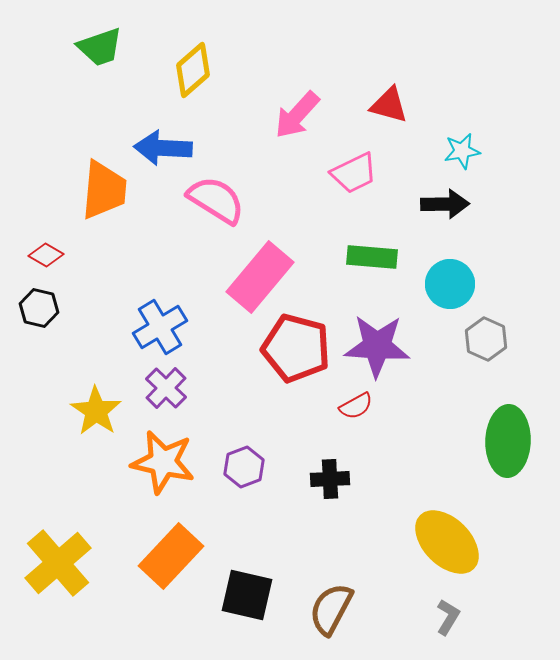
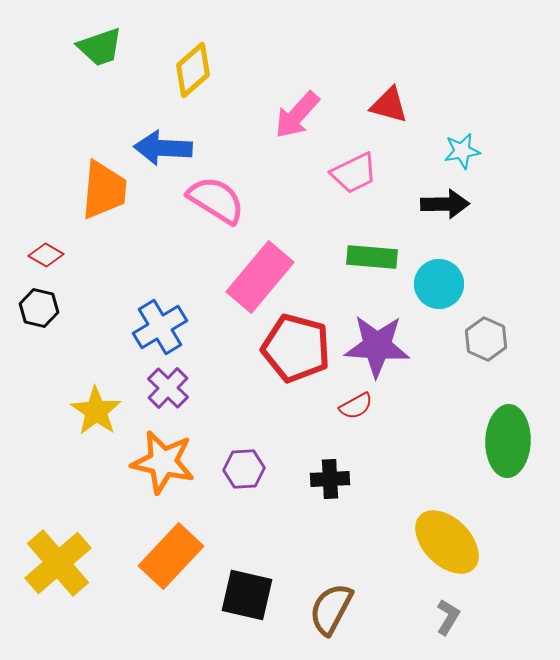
cyan circle: moved 11 px left
purple cross: moved 2 px right
purple hexagon: moved 2 px down; rotated 18 degrees clockwise
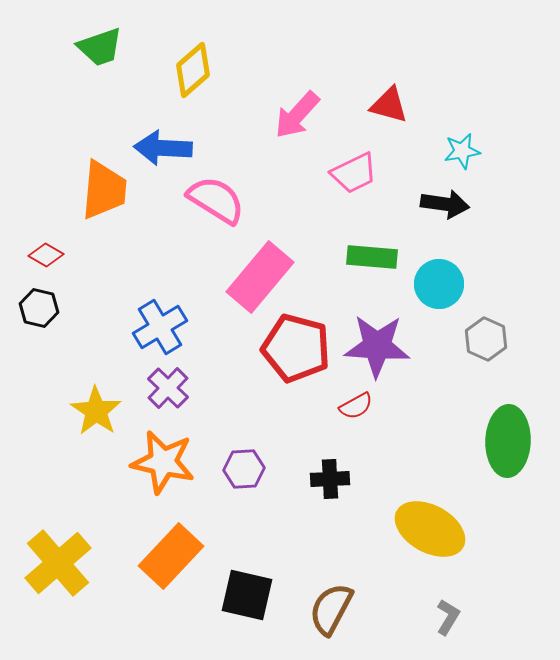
black arrow: rotated 9 degrees clockwise
yellow ellipse: moved 17 px left, 13 px up; rotated 16 degrees counterclockwise
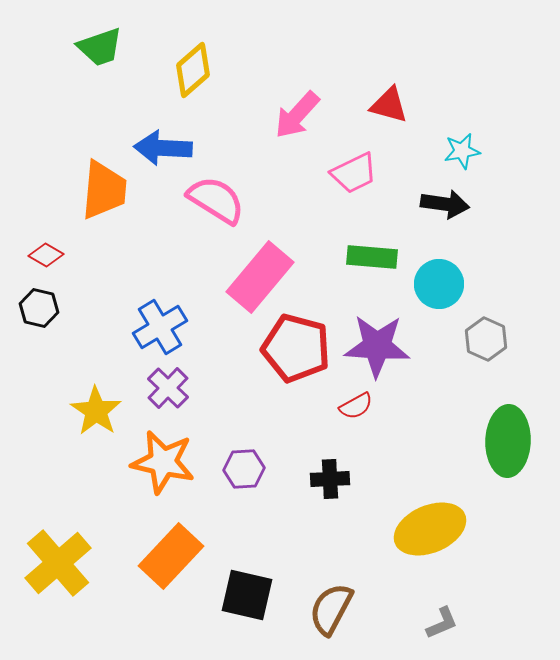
yellow ellipse: rotated 52 degrees counterclockwise
gray L-shape: moved 6 px left, 6 px down; rotated 36 degrees clockwise
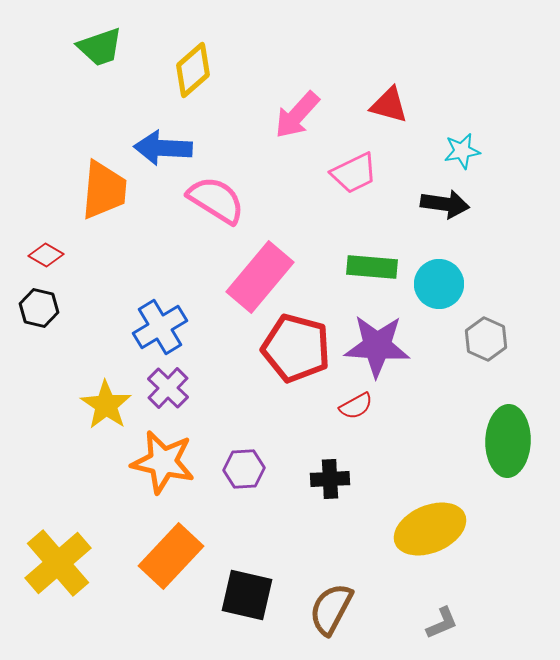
green rectangle: moved 10 px down
yellow star: moved 10 px right, 6 px up
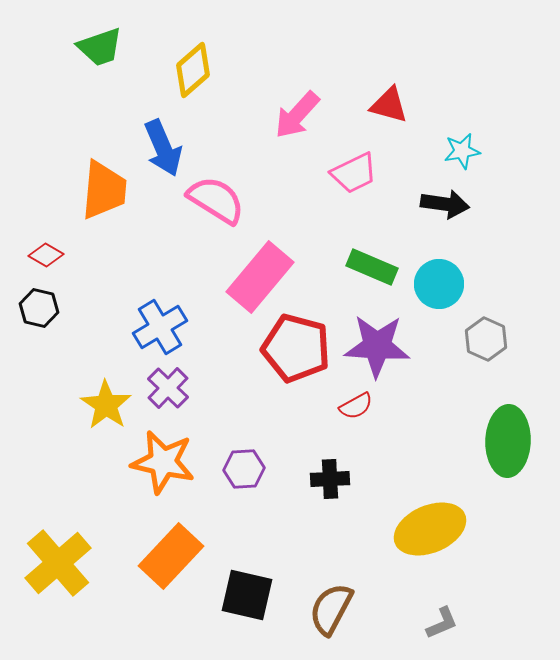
blue arrow: rotated 116 degrees counterclockwise
green rectangle: rotated 18 degrees clockwise
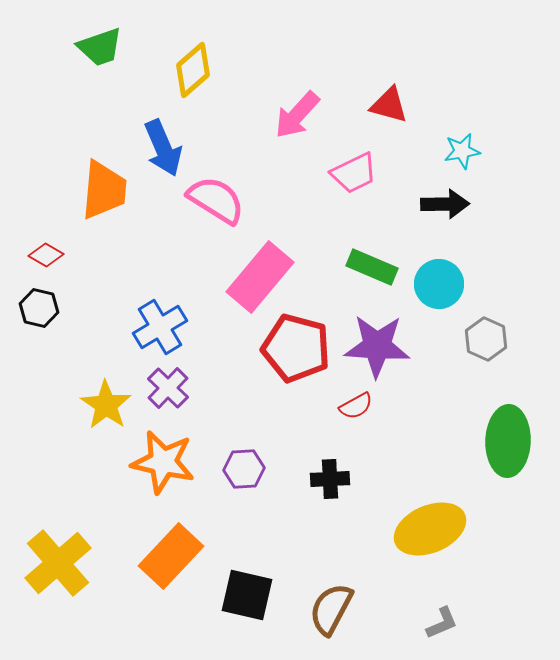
black arrow: rotated 9 degrees counterclockwise
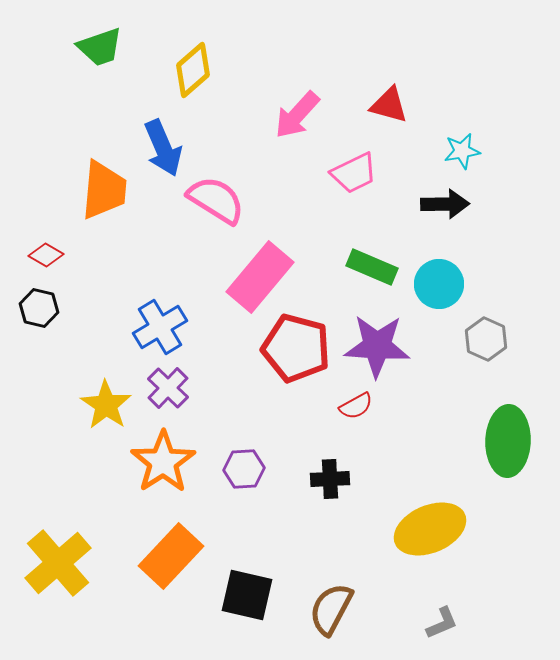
orange star: rotated 26 degrees clockwise
